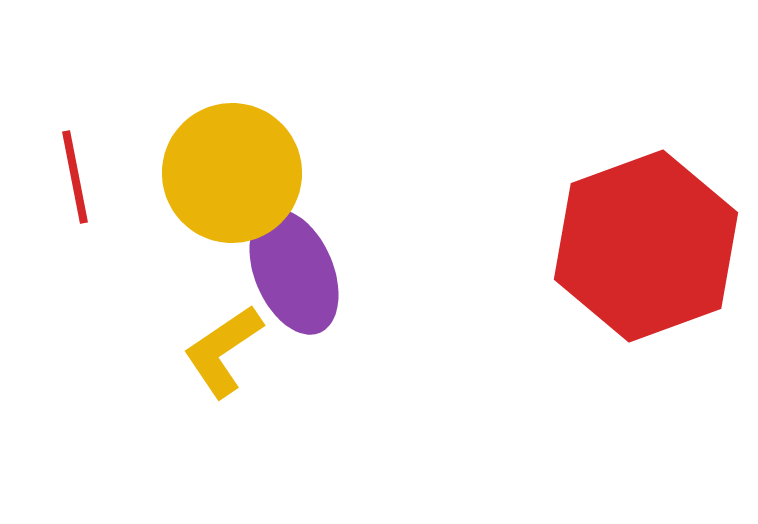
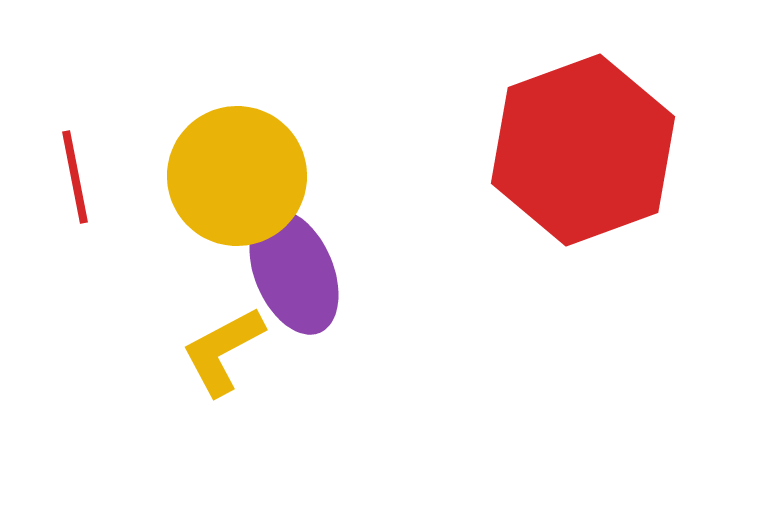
yellow circle: moved 5 px right, 3 px down
red hexagon: moved 63 px left, 96 px up
yellow L-shape: rotated 6 degrees clockwise
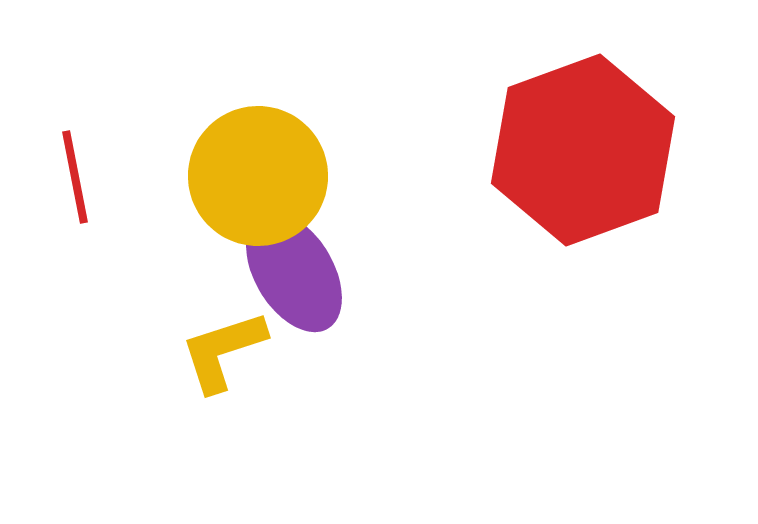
yellow circle: moved 21 px right
purple ellipse: rotated 8 degrees counterclockwise
yellow L-shape: rotated 10 degrees clockwise
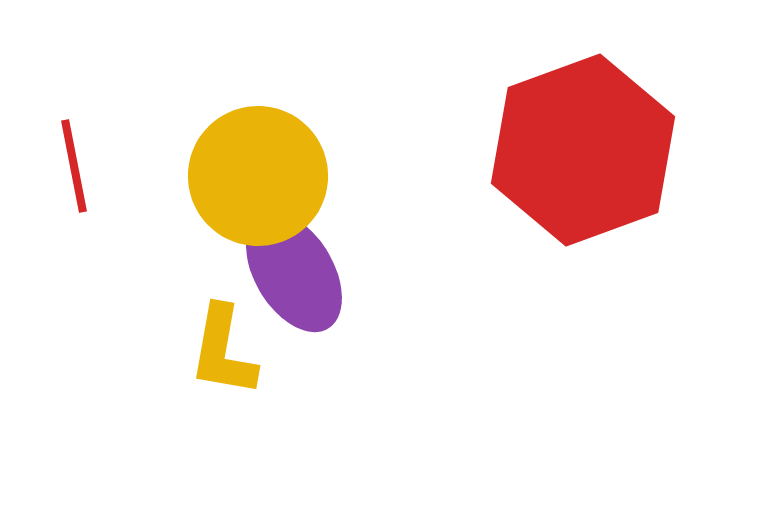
red line: moved 1 px left, 11 px up
yellow L-shape: rotated 62 degrees counterclockwise
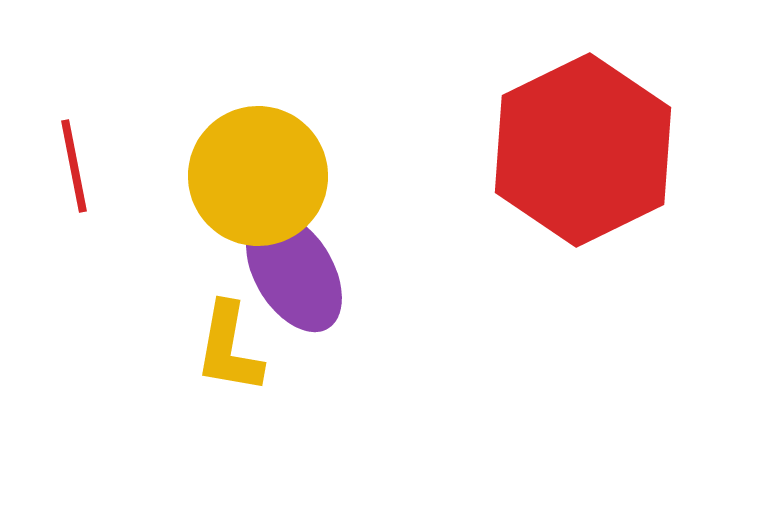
red hexagon: rotated 6 degrees counterclockwise
yellow L-shape: moved 6 px right, 3 px up
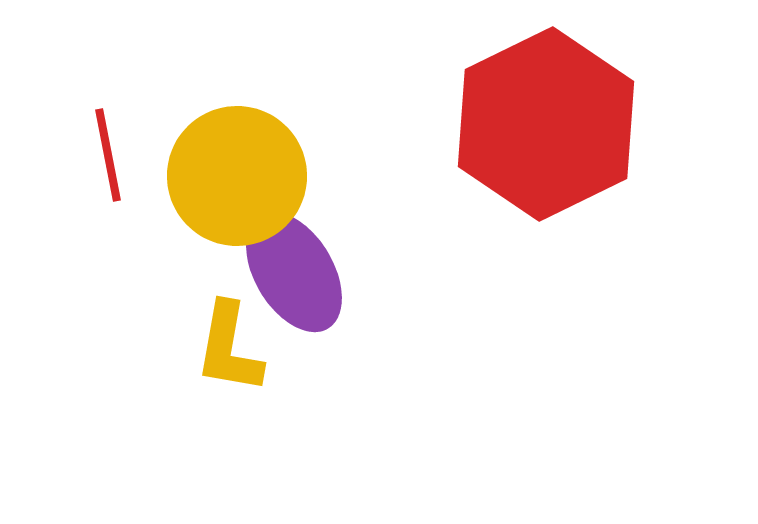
red hexagon: moved 37 px left, 26 px up
red line: moved 34 px right, 11 px up
yellow circle: moved 21 px left
